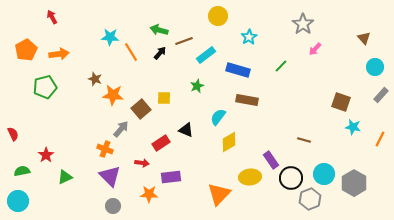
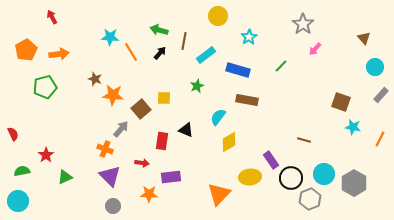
brown line at (184, 41): rotated 60 degrees counterclockwise
red rectangle at (161, 143): moved 1 px right, 2 px up; rotated 48 degrees counterclockwise
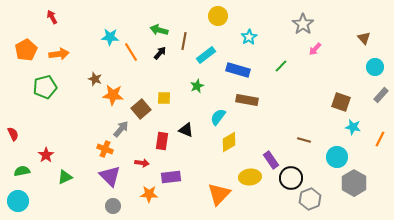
cyan circle at (324, 174): moved 13 px right, 17 px up
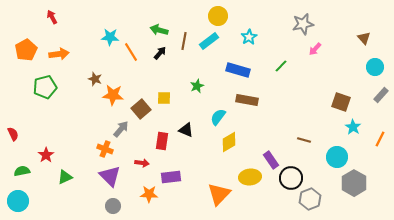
gray star at (303, 24): rotated 25 degrees clockwise
cyan rectangle at (206, 55): moved 3 px right, 14 px up
cyan star at (353, 127): rotated 21 degrees clockwise
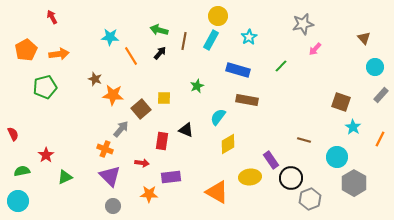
cyan rectangle at (209, 41): moved 2 px right, 1 px up; rotated 24 degrees counterclockwise
orange line at (131, 52): moved 4 px down
yellow diamond at (229, 142): moved 1 px left, 2 px down
orange triangle at (219, 194): moved 2 px left, 2 px up; rotated 45 degrees counterclockwise
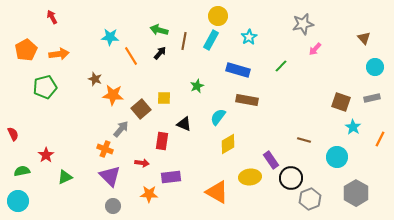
gray rectangle at (381, 95): moved 9 px left, 3 px down; rotated 35 degrees clockwise
black triangle at (186, 130): moved 2 px left, 6 px up
gray hexagon at (354, 183): moved 2 px right, 10 px down
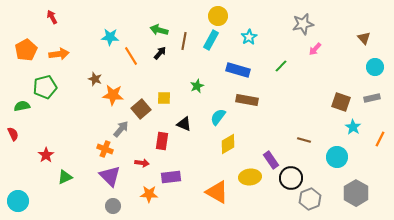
green semicircle at (22, 171): moved 65 px up
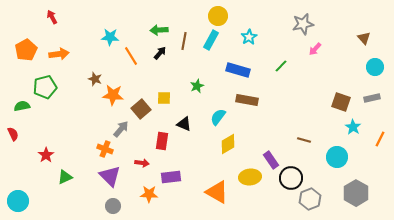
green arrow at (159, 30): rotated 18 degrees counterclockwise
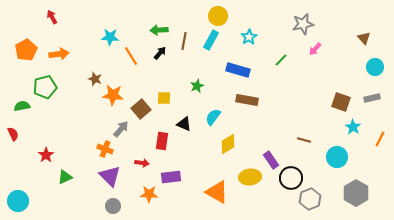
green line at (281, 66): moved 6 px up
cyan semicircle at (218, 117): moved 5 px left
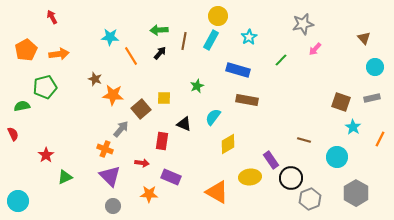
purple rectangle at (171, 177): rotated 30 degrees clockwise
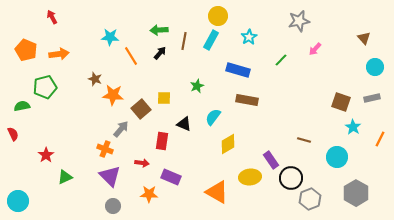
gray star at (303, 24): moved 4 px left, 3 px up
orange pentagon at (26, 50): rotated 20 degrees counterclockwise
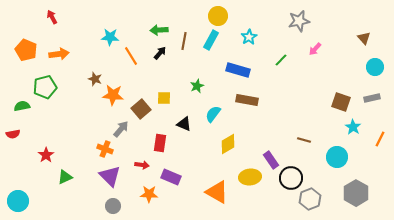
cyan semicircle at (213, 117): moved 3 px up
red semicircle at (13, 134): rotated 104 degrees clockwise
red rectangle at (162, 141): moved 2 px left, 2 px down
red arrow at (142, 163): moved 2 px down
